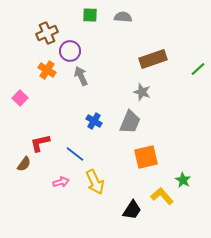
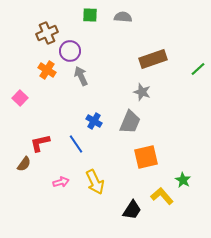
blue line: moved 1 px right, 10 px up; rotated 18 degrees clockwise
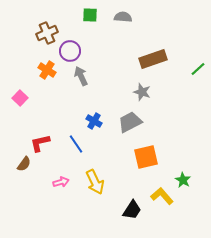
gray trapezoid: rotated 140 degrees counterclockwise
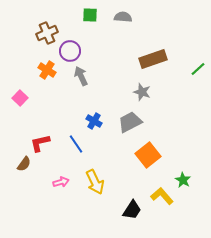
orange square: moved 2 px right, 2 px up; rotated 25 degrees counterclockwise
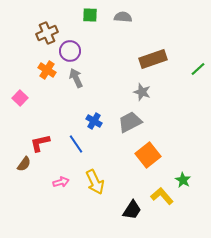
gray arrow: moved 5 px left, 2 px down
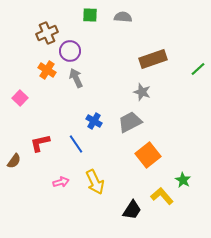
brown semicircle: moved 10 px left, 3 px up
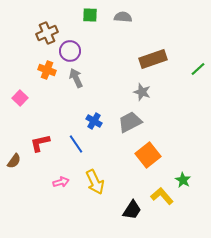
orange cross: rotated 12 degrees counterclockwise
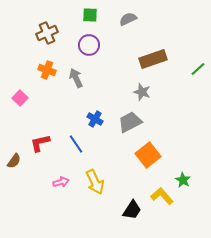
gray semicircle: moved 5 px right, 2 px down; rotated 30 degrees counterclockwise
purple circle: moved 19 px right, 6 px up
blue cross: moved 1 px right, 2 px up
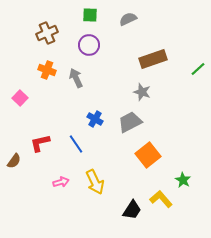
yellow L-shape: moved 1 px left, 3 px down
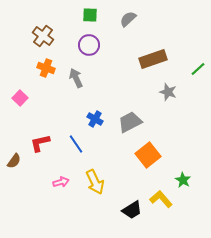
gray semicircle: rotated 18 degrees counterclockwise
brown cross: moved 4 px left, 3 px down; rotated 30 degrees counterclockwise
orange cross: moved 1 px left, 2 px up
gray star: moved 26 px right
black trapezoid: rotated 25 degrees clockwise
